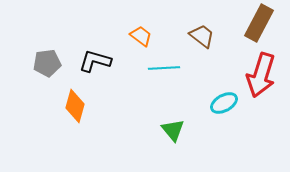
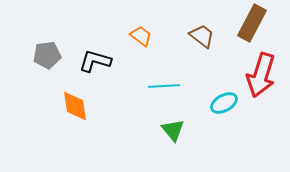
brown rectangle: moved 7 px left
gray pentagon: moved 8 px up
cyan line: moved 18 px down
orange diamond: rotated 24 degrees counterclockwise
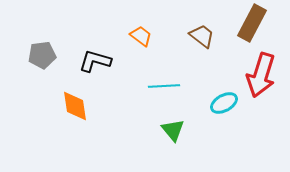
gray pentagon: moved 5 px left
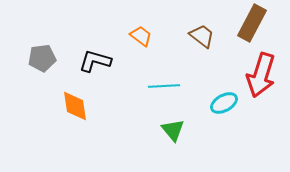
gray pentagon: moved 3 px down
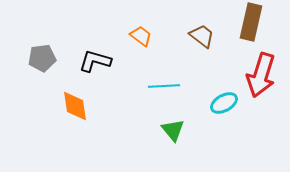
brown rectangle: moved 1 px left, 1 px up; rotated 15 degrees counterclockwise
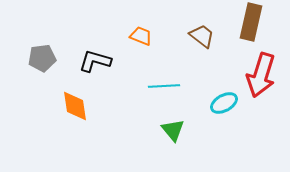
orange trapezoid: rotated 15 degrees counterclockwise
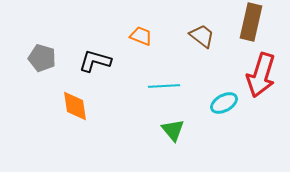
gray pentagon: rotated 24 degrees clockwise
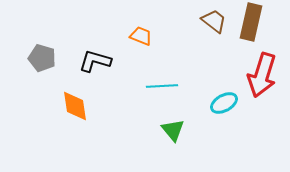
brown trapezoid: moved 12 px right, 15 px up
red arrow: moved 1 px right
cyan line: moved 2 px left
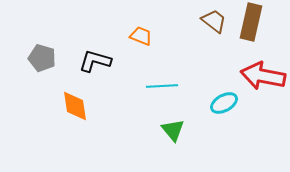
red arrow: moved 1 px right, 1 px down; rotated 84 degrees clockwise
